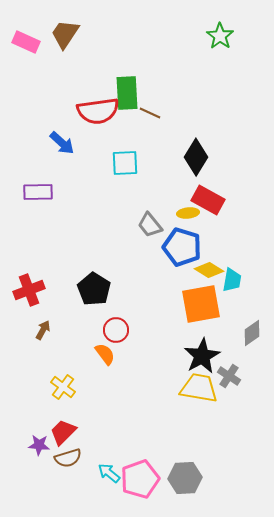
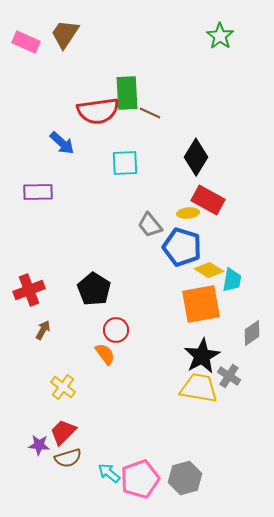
gray hexagon: rotated 12 degrees counterclockwise
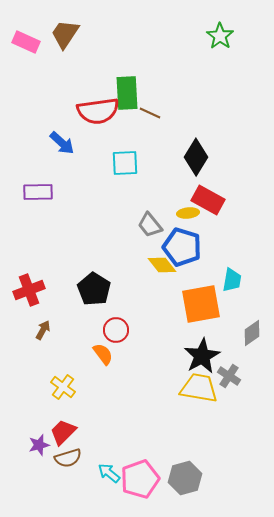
yellow diamond: moved 47 px left, 5 px up; rotated 20 degrees clockwise
orange semicircle: moved 2 px left
purple star: rotated 20 degrees counterclockwise
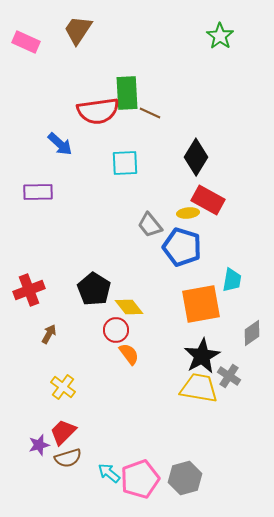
brown trapezoid: moved 13 px right, 4 px up
blue arrow: moved 2 px left, 1 px down
yellow diamond: moved 33 px left, 42 px down
brown arrow: moved 6 px right, 4 px down
orange semicircle: moved 26 px right
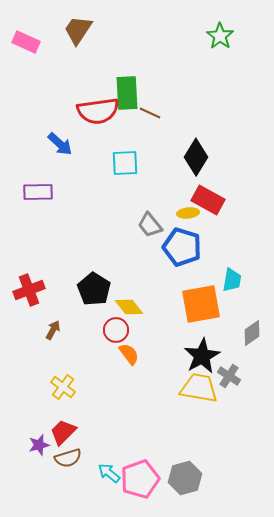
brown arrow: moved 4 px right, 4 px up
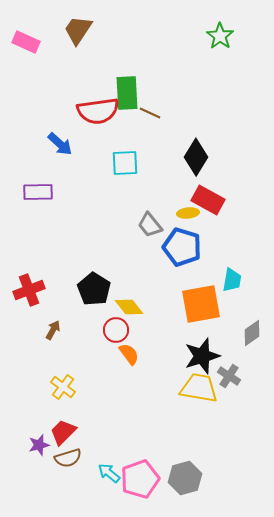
black star: rotated 12 degrees clockwise
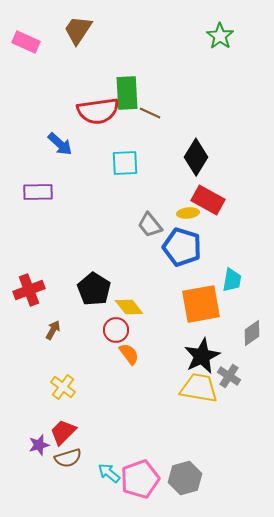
black star: rotated 9 degrees counterclockwise
